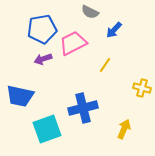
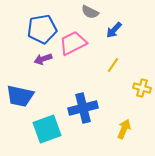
yellow line: moved 8 px right
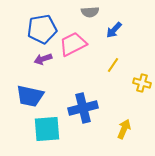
gray semicircle: rotated 30 degrees counterclockwise
pink trapezoid: moved 1 px down
yellow cross: moved 5 px up
blue trapezoid: moved 10 px right
cyan square: rotated 16 degrees clockwise
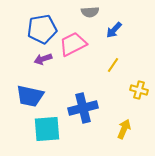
yellow cross: moved 3 px left, 7 px down
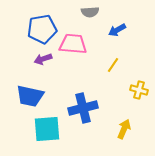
blue arrow: moved 3 px right; rotated 18 degrees clockwise
pink trapezoid: rotated 32 degrees clockwise
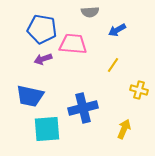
blue pentagon: rotated 20 degrees clockwise
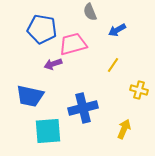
gray semicircle: rotated 72 degrees clockwise
pink trapezoid: rotated 20 degrees counterclockwise
purple arrow: moved 10 px right, 5 px down
cyan square: moved 1 px right, 2 px down
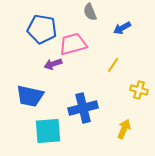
blue arrow: moved 5 px right, 2 px up
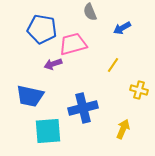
yellow arrow: moved 1 px left
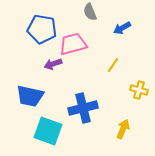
cyan square: rotated 24 degrees clockwise
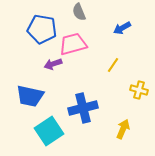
gray semicircle: moved 11 px left
cyan square: moved 1 px right; rotated 36 degrees clockwise
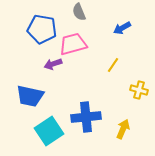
blue cross: moved 3 px right, 9 px down; rotated 8 degrees clockwise
